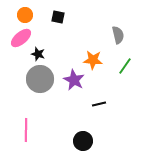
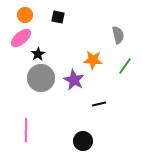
black star: rotated 24 degrees clockwise
gray circle: moved 1 px right, 1 px up
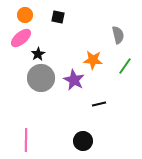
pink line: moved 10 px down
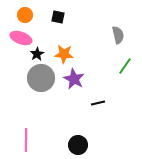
pink ellipse: rotated 60 degrees clockwise
black star: moved 1 px left
orange star: moved 29 px left, 6 px up
purple star: moved 1 px up
black line: moved 1 px left, 1 px up
black circle: moved 5 px left, 4 px down
